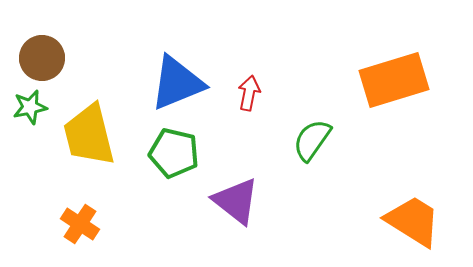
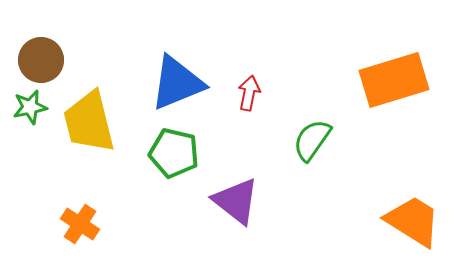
brown circle: moved 1 px left, 2 px down
yellow trapezoid: moved 13 px up
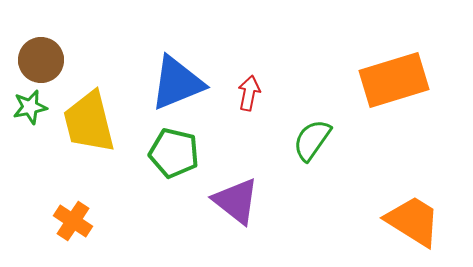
orange cross: moved 7 px left, 3 px up
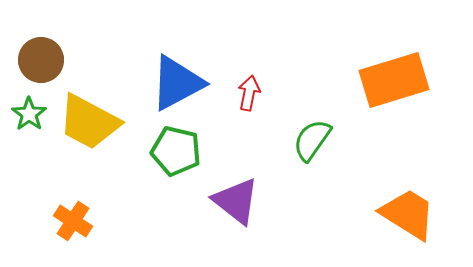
blue triangle: rotated 6 degrees counterclockwise
green star: moved 1 px left, 7 px down; rotated 24 degrees counterclockwise
yellow trapezoid: rotated 48 degrees counterclockwise
green pentagon: moved 2 px right, 2 px up
orange trapezoid: moved 5 px left, 7 px up
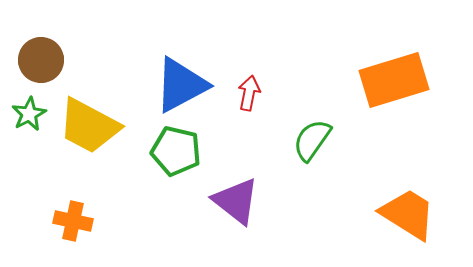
blue triangle: moved 4 px right, 2 px down
green star: rotated 8 degrees clockwise
yellow trapezoid: moved 4 px down
orange cross: rotated 21 degrees counterclockwise
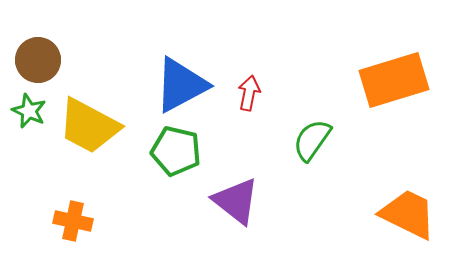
brown circle: moved 3 px left
green star: moved 3 px up; rotated 20 degrees counterclockwise
orange trapezoid: rotated 6 degrees counterclockwise
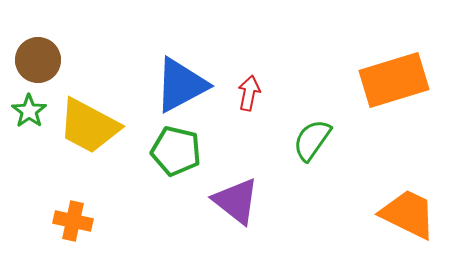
green star: rotated 12 degrees clockwise
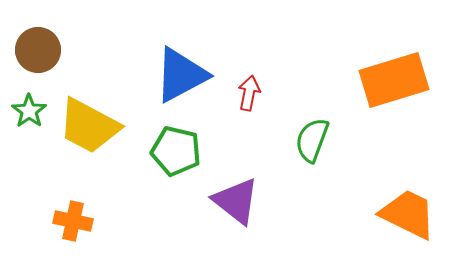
brown circle: moved 10 px up
blue triangle: moved 10 px up
green semicircle: rotated 15 degrees counterclockwise
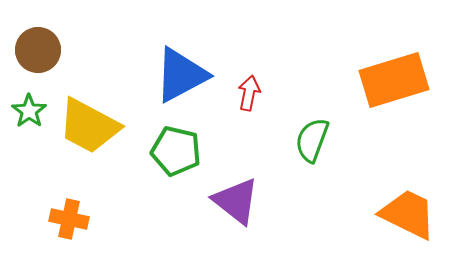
orange cross: moved 4 px left, 2 px up
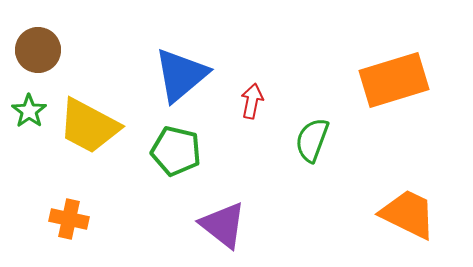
blue triangle: rotated 12 degrees counterclockwise
red arrow: moved 3 px right, 8 px down
purple triangle: moved 13 px left, 24 px down
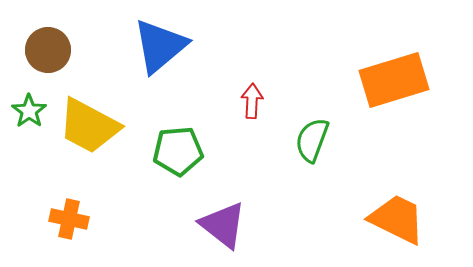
brown circle: moved 10 px right
blue triangle: moved 21 px left, 29 px up
red arrow: rotated 8 degrees counterclockwise
green pentagon: moved 2 px right; rotated 18 degrees counterclockwise
orange trapezoid: moved 11 px left, 5 px down
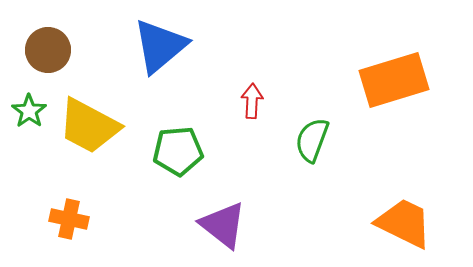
orange trapezoid: moved 7 px right, 4 px down
